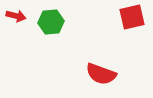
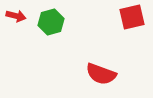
green hexagon: rotated 10 degrees counterclockwise
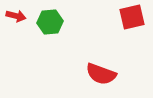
green hexagon: moved 1 px left; rotated 10 degrees clockwise
